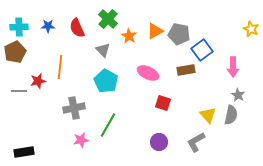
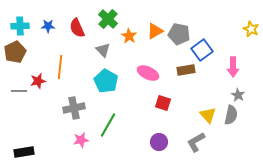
cyan cross: moved 1 px right, 1 px up
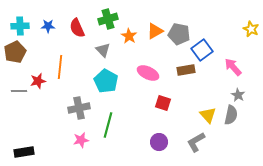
green cross: rotated 30 degrees clockwise
pink arrow: rotated 138 degrees clockwise
gray cross: moved 5 px right
green line: rotated 15 degrees counterclockwise
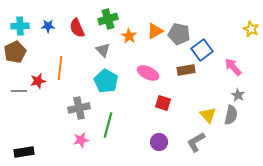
orange line: moved 1 px down
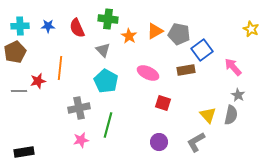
green cross: rotated 24 degrees clockwise
